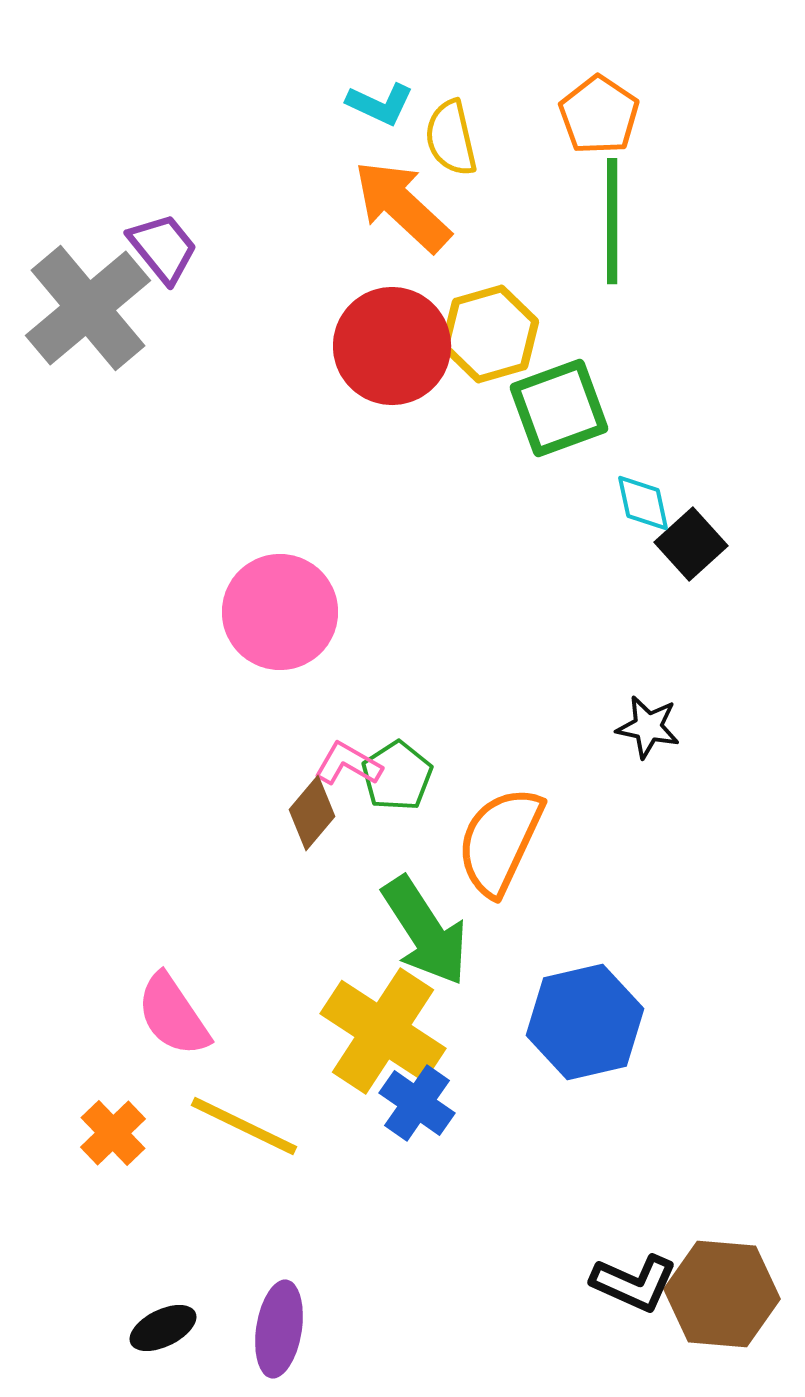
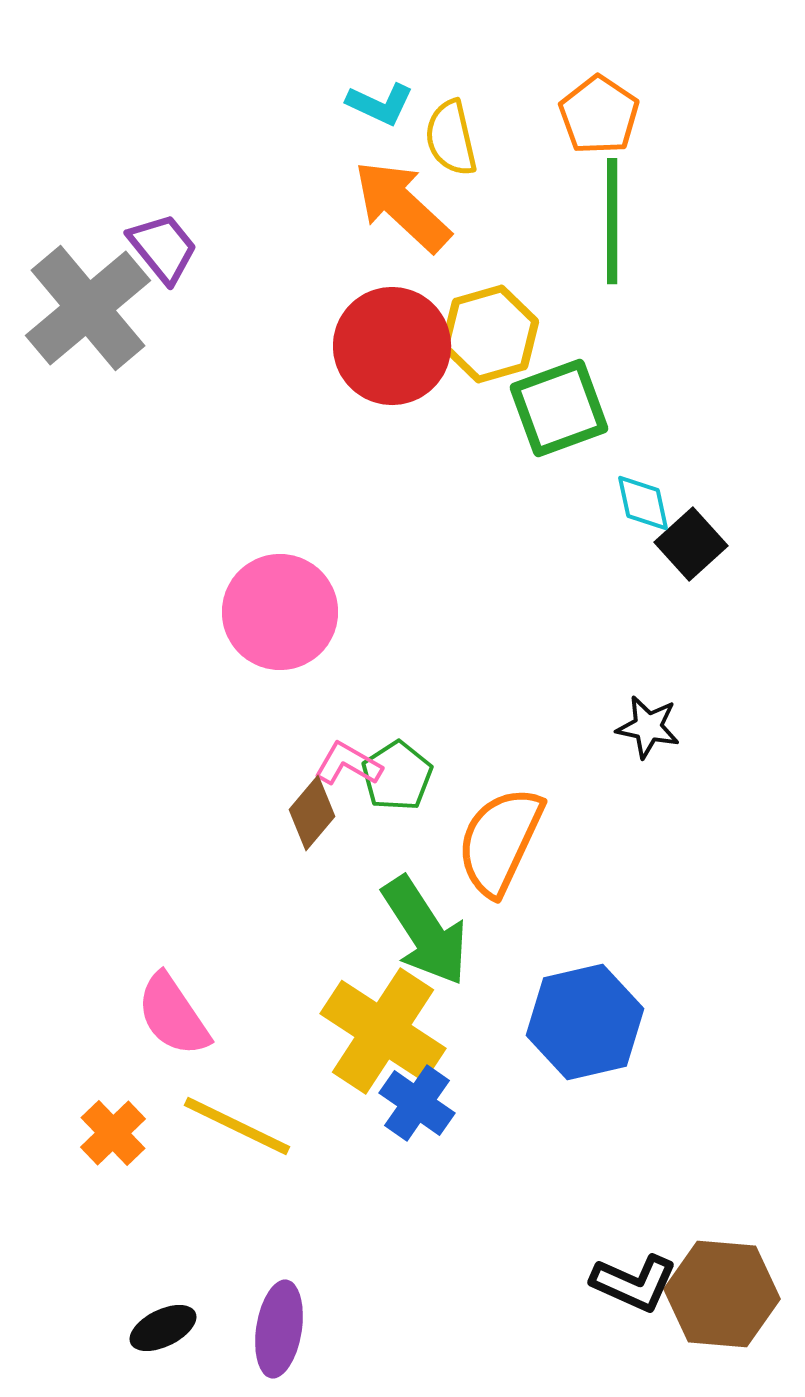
yellow line: moved 7 px left
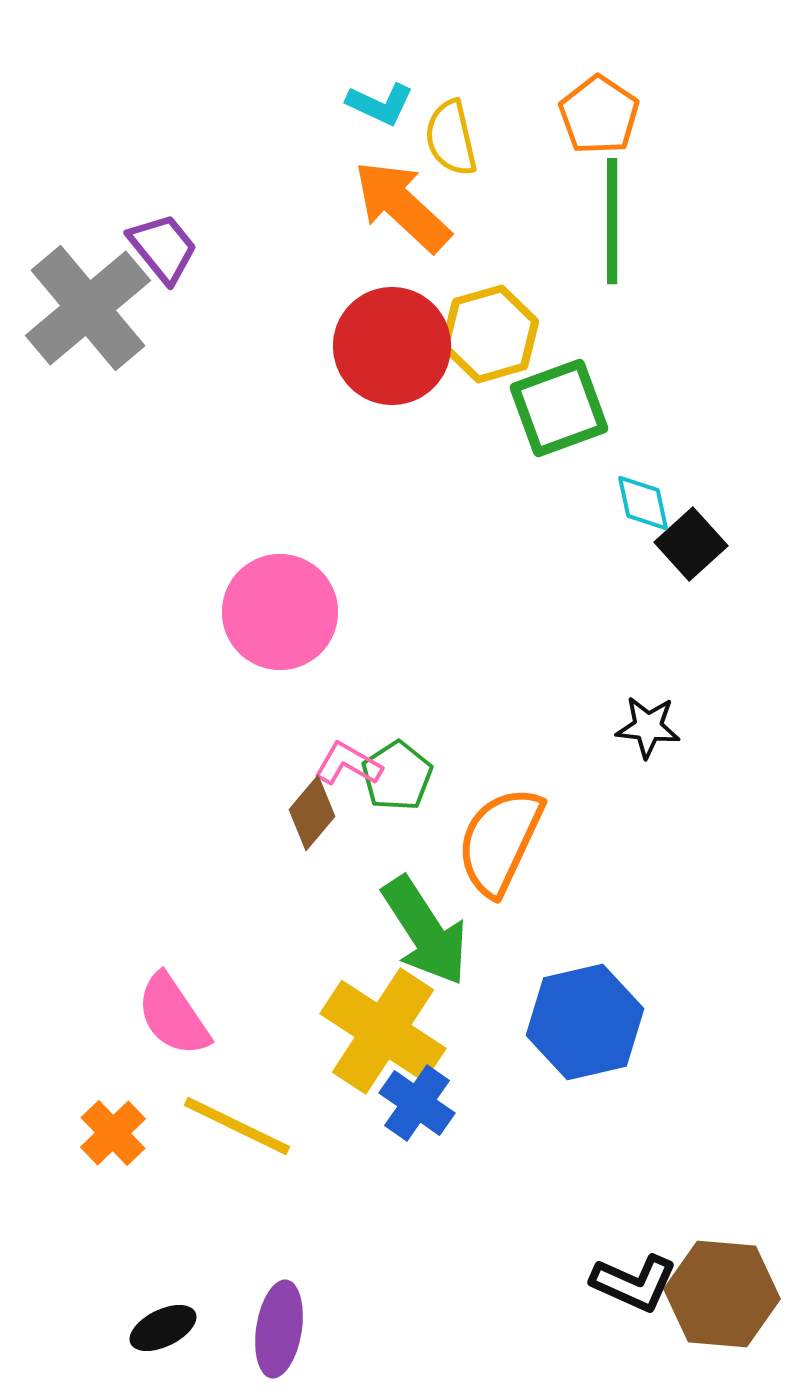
black star: rotated 6 degrees counterclockwise
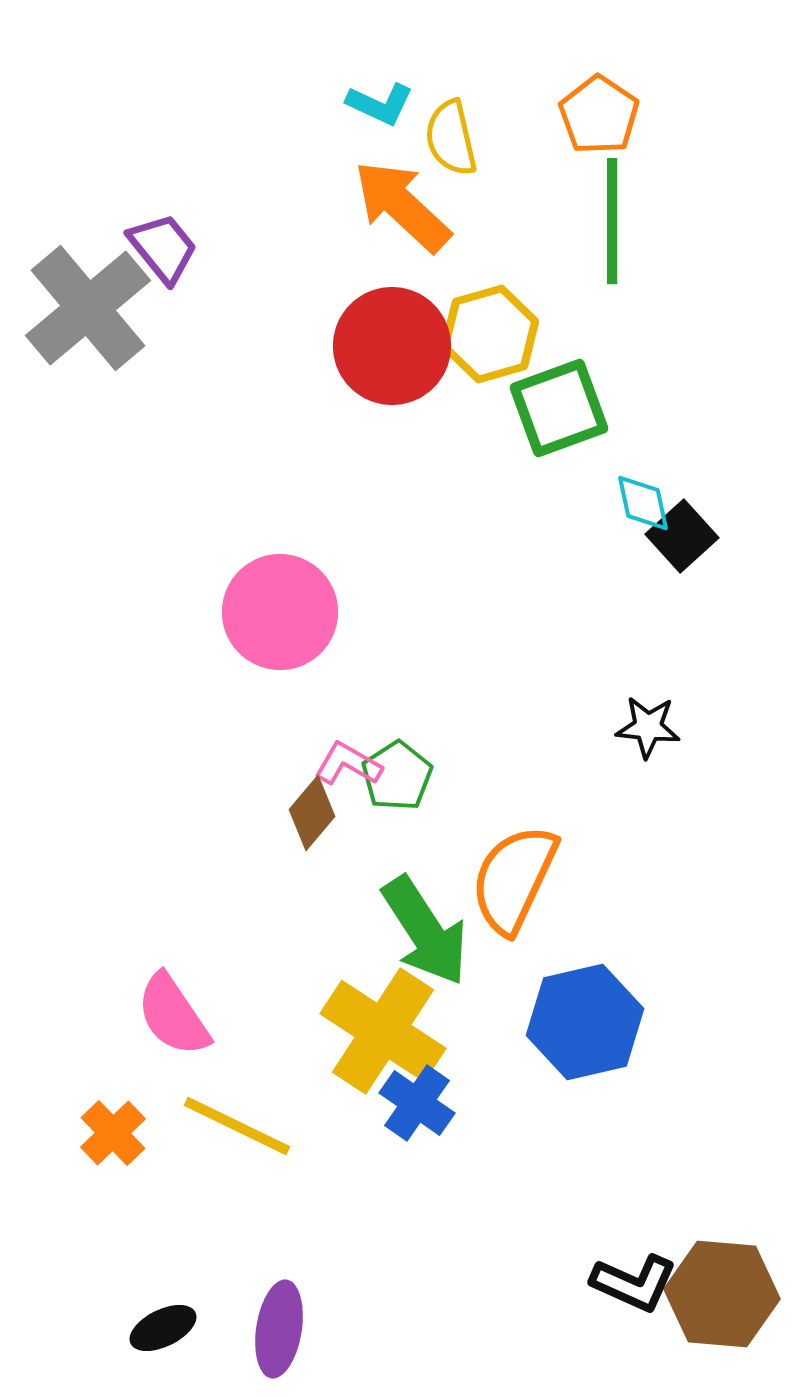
black square: moved 9 px left, 8 px up
orange semicircle: moved 14 px right, 38 px down
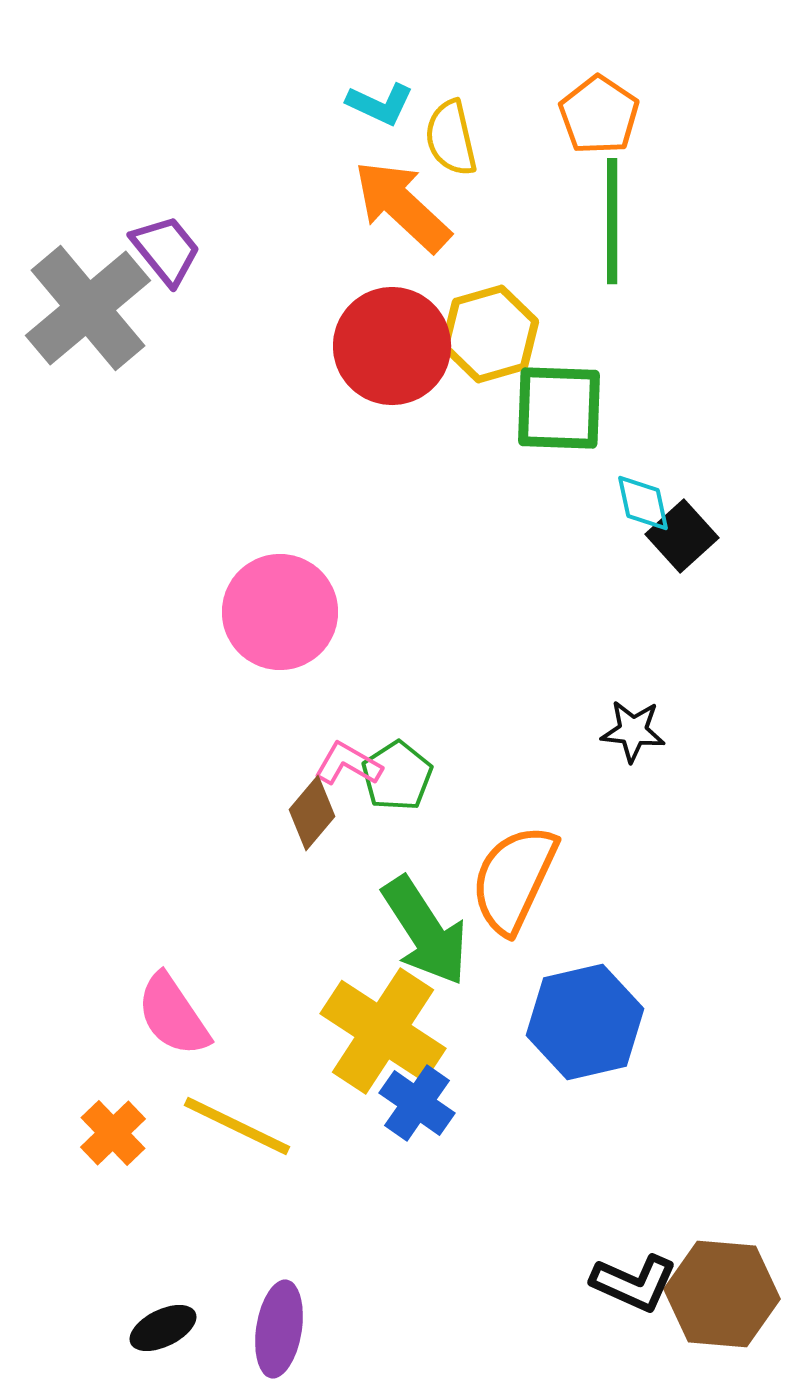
purple trapezoid: moved 3 px right, 2 px down
green square: rotated 22 degrees clockwise
black star: moved 15 px left, 4 px down
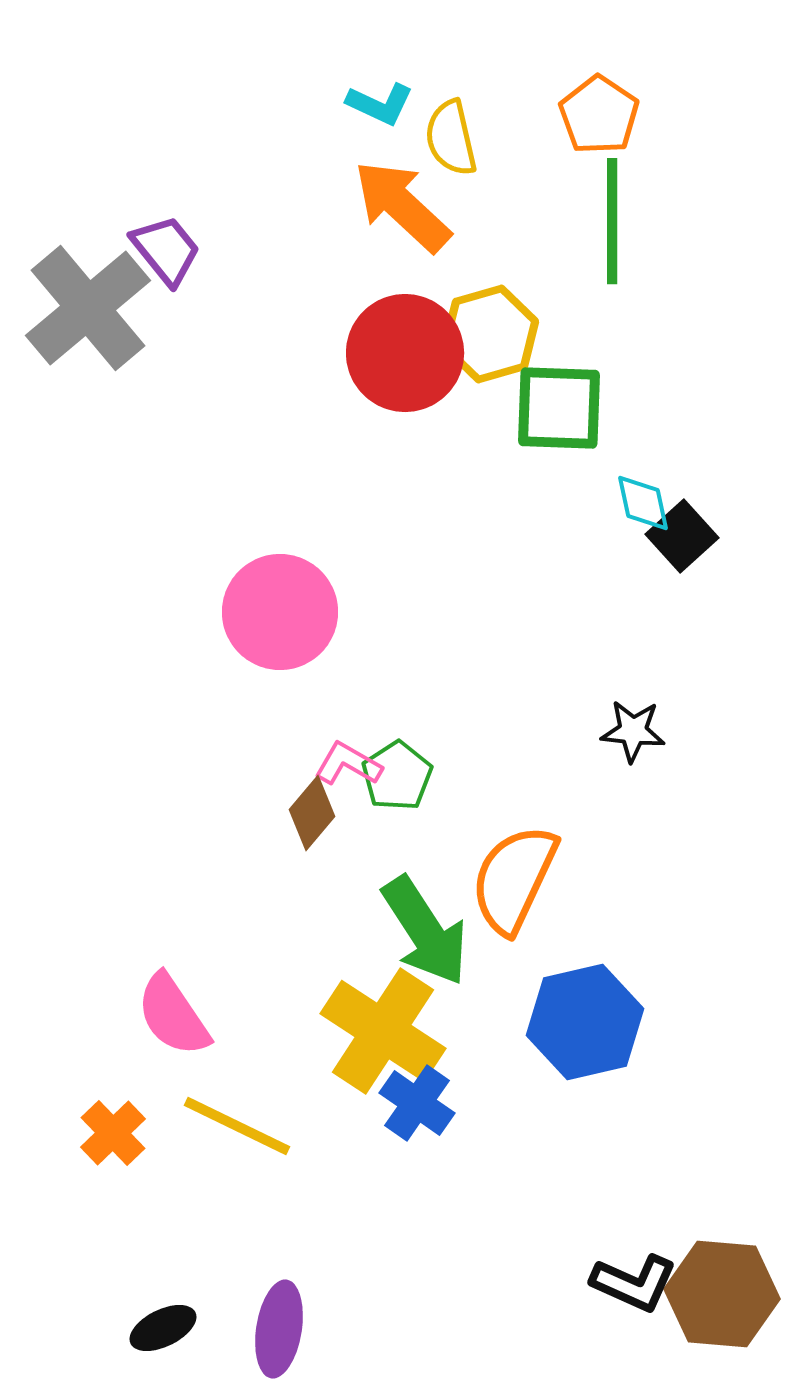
red circle: moved 13 px right, 7 px down
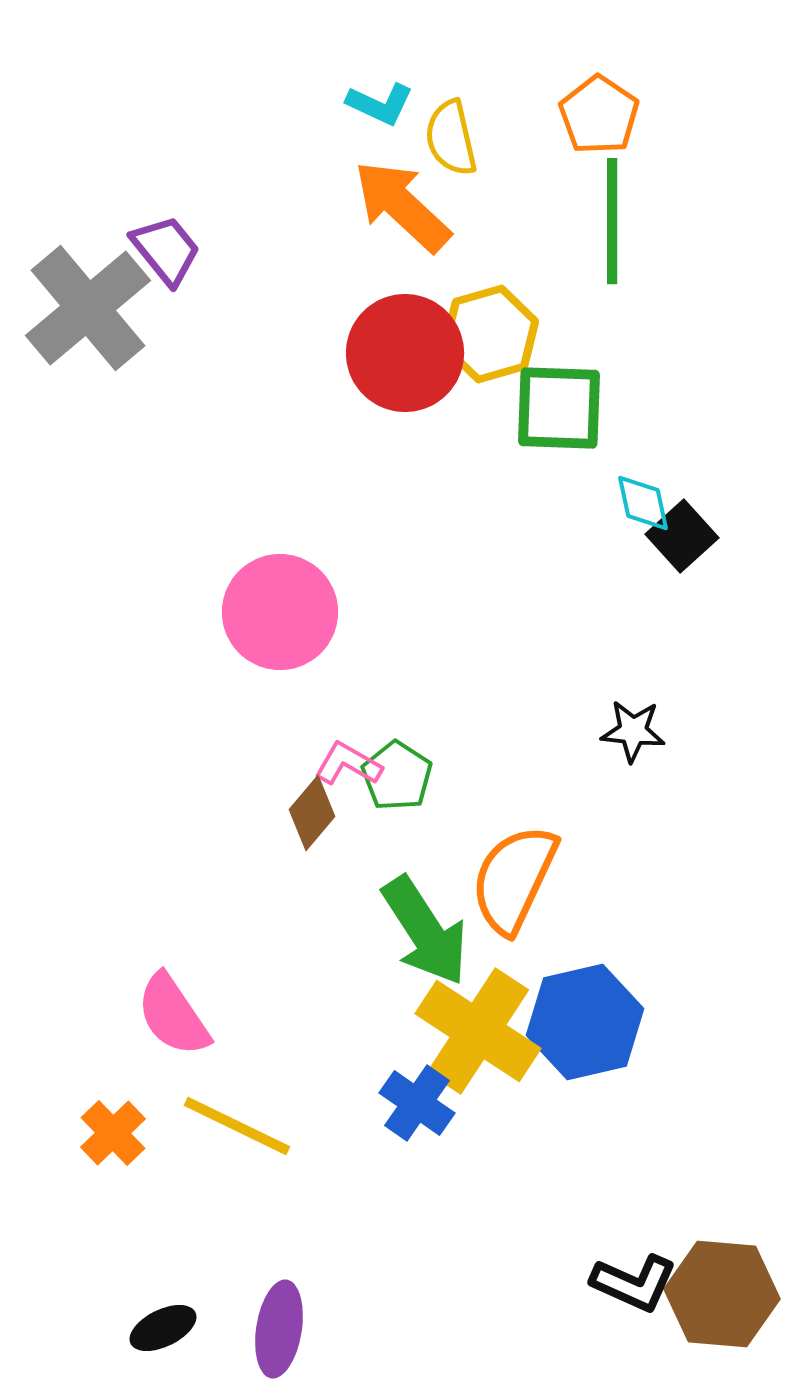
green pentagon: rotated 6 degrees counterclockwise
yellow cross: moved 95 px right
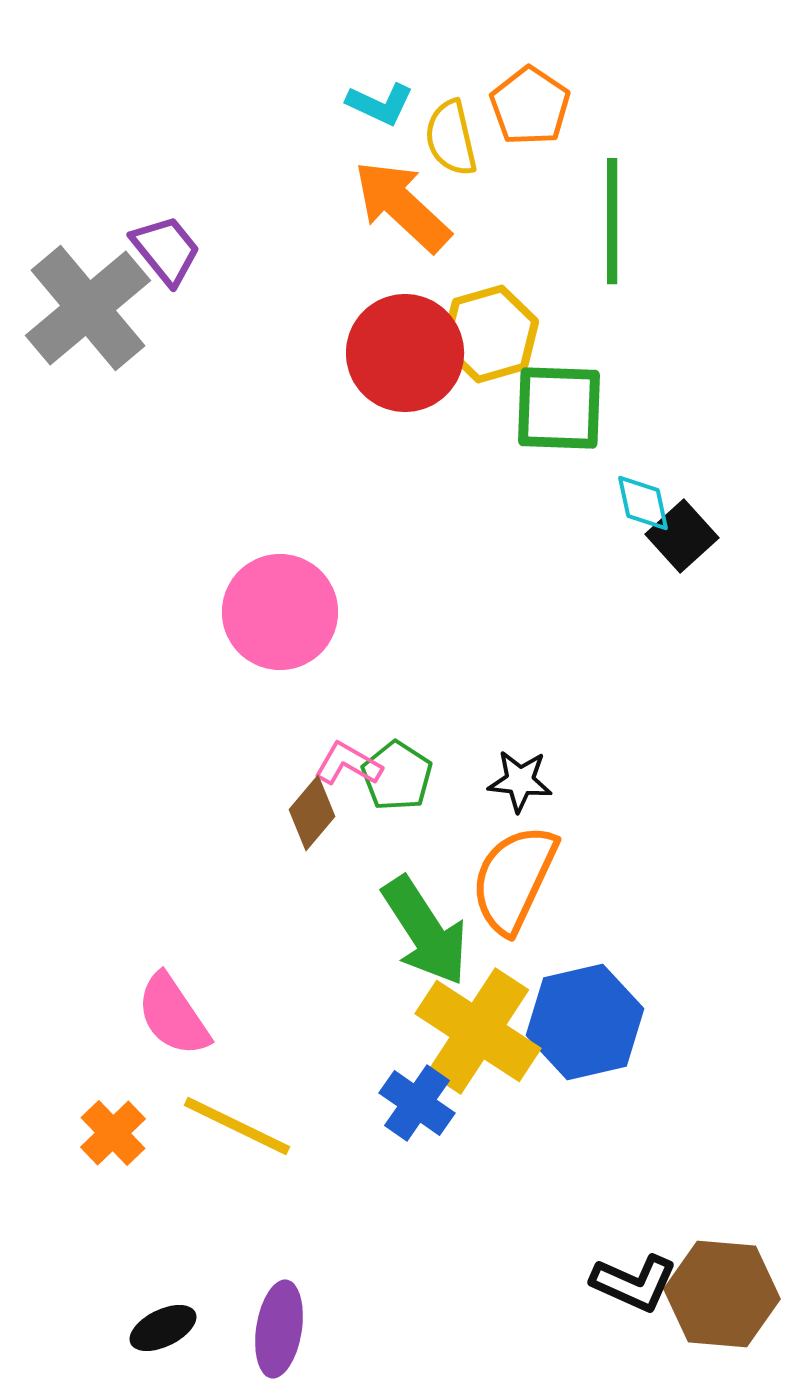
orange pentagon: moved 69 px left, 9 px up
black star: moved 113 px left, 50 px down
